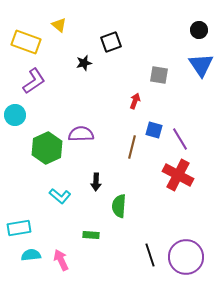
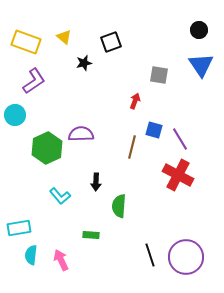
yellow triangle: moved 5 px right, 12 px down
cyan L-shape: rotated 10 degrees clockwise
cyan semicircle: rotated 78 degrees counterclockwise
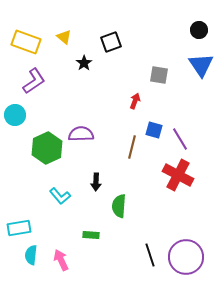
black star: rotated 21 degrees counterclockwise
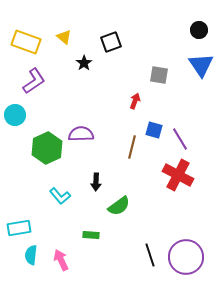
green semicircle: rotated 130 degrees counterclockwise
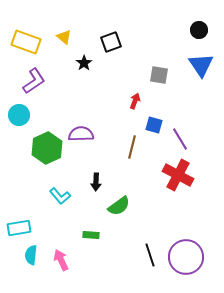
cyan circle: moved 4 px right
blue square: moved 5 px up
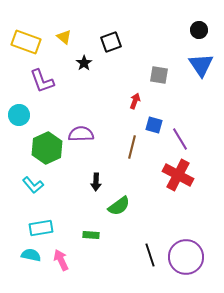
purple L-shape: moved 8 px right; rotated 104 degrees clockwise
cyan L-shape: moved 27 px left, 11 px up
cyan rectangle: moved 22 px right
cyan semicircle: rotated 96 degrees clockwise
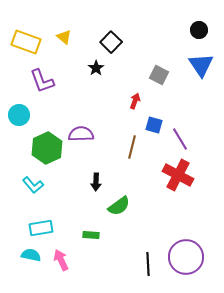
black square: rotated 25 degrees counterclockwise
black star: moved 12 px right, 5 px down
gray square: rotated 18 degrees clockwise
black line: moved 2 px left, 9 px down; rotated 15 degrees clockwise
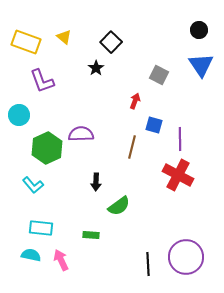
purple line: rotated 30 degrees clockwise
cyan rectangle: rotated 15 degrees clockwise
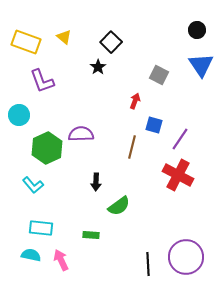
black circle: moved 2 px left
black star: moved 2 px right, 1 px up
purple line: rotated 35 degrees clockwise
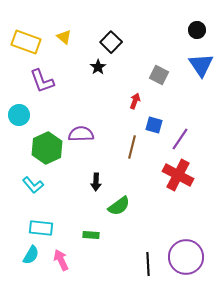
cyan semicircle: rotated 108 degrees clockwise
